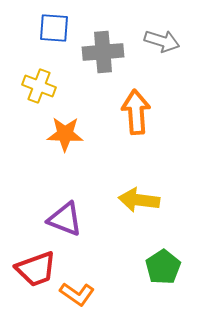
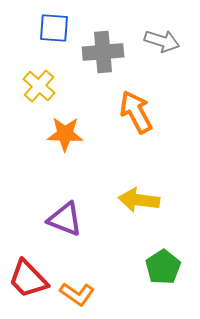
yellow cross: rotated 20 degrees clockwise
orange arrow: rotated 24 degrees counterclockwise
red trapezoid: moved 8 px left, 10 px down; rotated 66 degrees clockwise
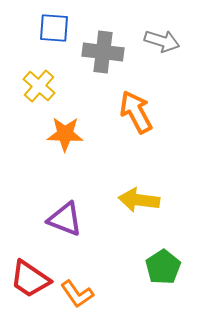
gray cross: rotated 12 degrees clockwise
red trapezoid: moved 2 px right; rotated 12 degrees counterclockwise
orange L-shape: rotated 20 degrees clockwise
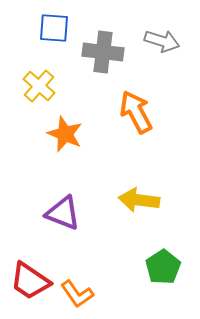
orange star: rotated 21 degrees clockwise
purple triangle: moved 2 px left, 6 px up
red trapezoid: moved 2 px down
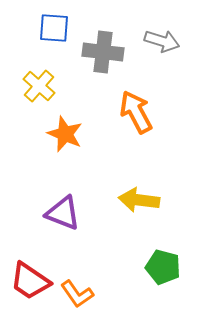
green pentagon: rotated 24 degrees counterclockwise
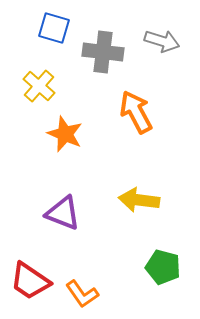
blue square: rotated 12 degrees clockwise
orange L-shape: moved 5 px right
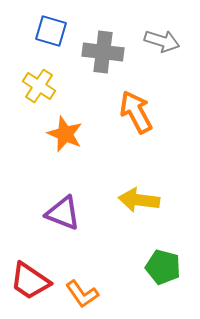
blue square: moved 3 px left, 3 px down
yellow cross: rotated 8 degrees counterclockwise
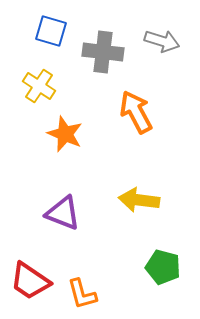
orange L-shape: rotated 20 degrees clockwise
